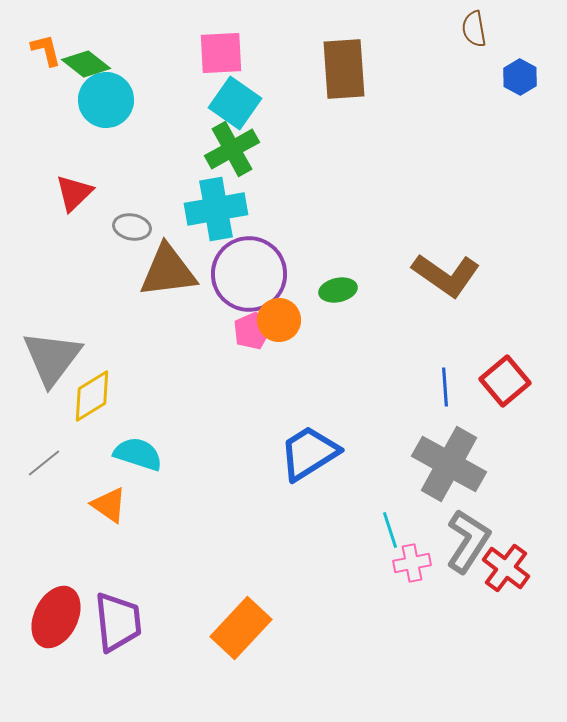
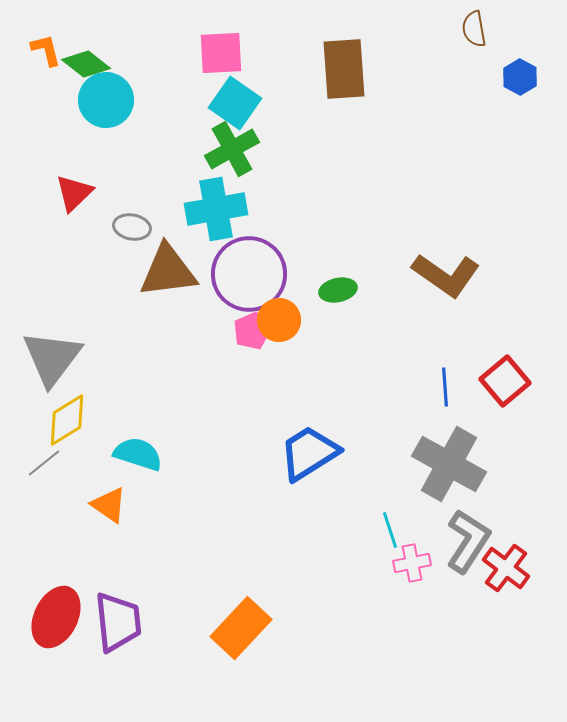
yellow diamond: moved 25 px left, 24 px down
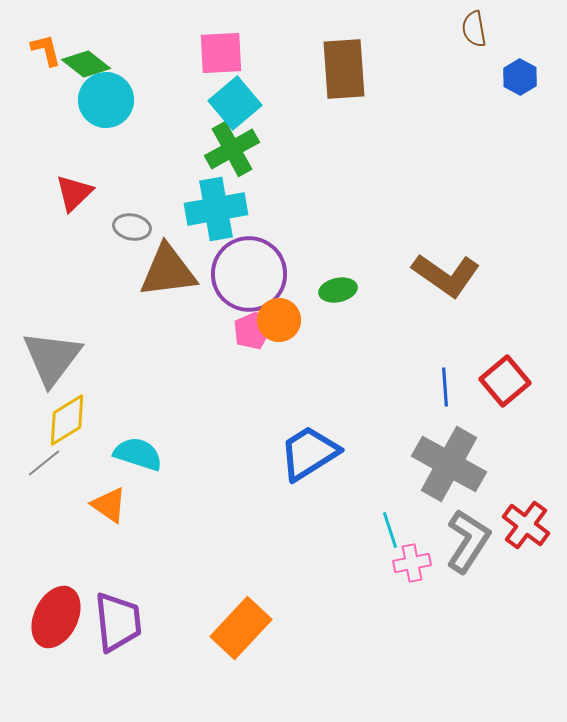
cyan square: rotated 15 degrees clockwise
red cross: moved 20 px right, 43 px up
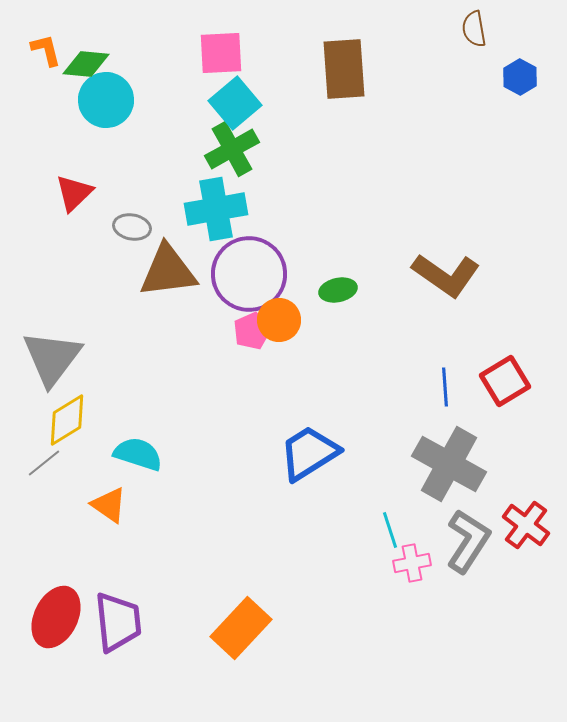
green diamond: rotated 33 degrees counterclockwise
red square: rotated 9 degrees clockwise
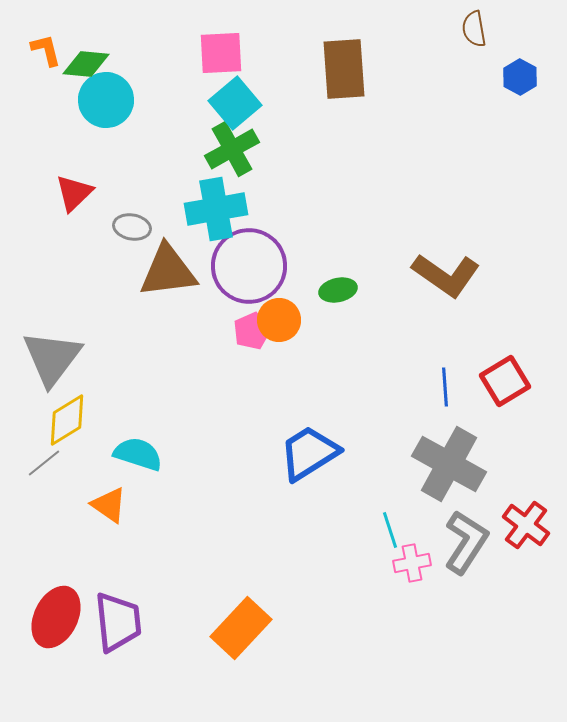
purple circle: moved 8 px up
gray L-shape: moved 2 px left, 1 px down
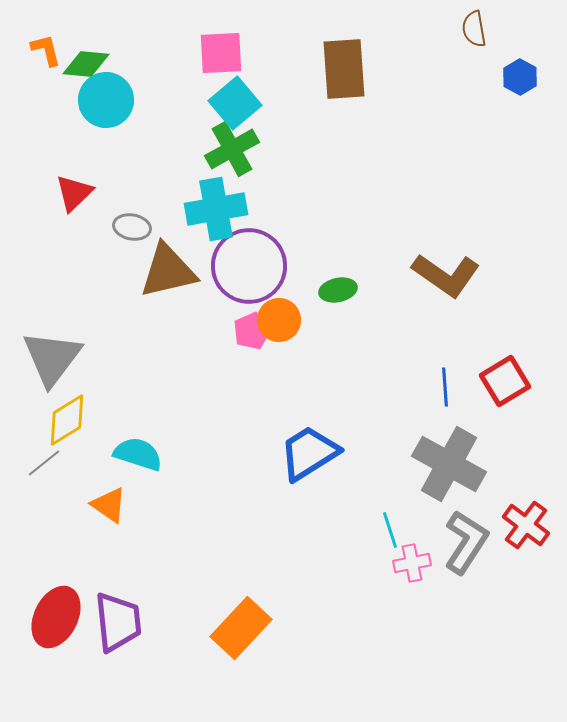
brown triangle: rotated 6 degrees counterclockwise
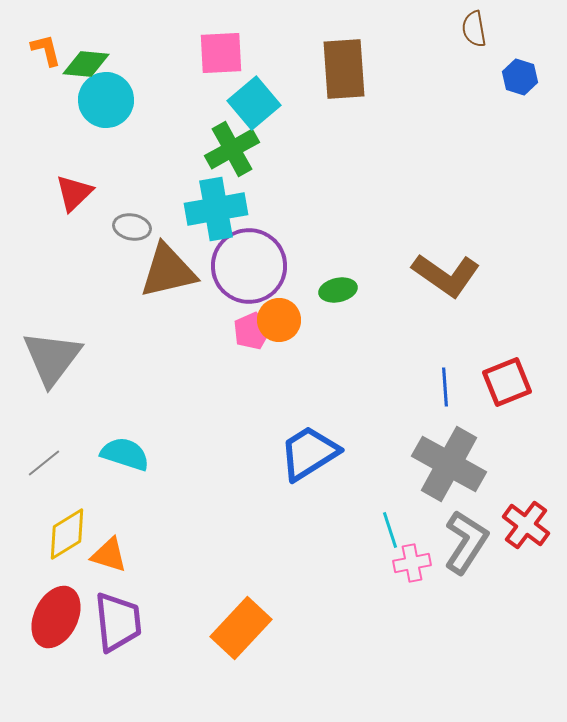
blue hexagon: rotated 12 degrees counterclockwise
cyan square: moved 19 px right
red square: moved 2 px right, 1 px down; rotated 9 degrees clockwise
yellow diamond: moved 114 px down
cyan semicircle: moved 13 px left
orange triangle: moved 50 px down; rotated 18 degrees counterclockwise
